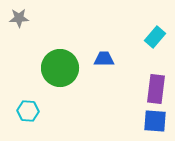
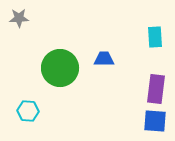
cyan rectangle: rotated 45 degrees counterclockwise
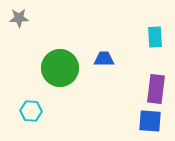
cyan hexagon: moved 3 px right
blue square: moved 5 px left
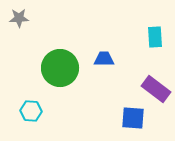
purple rectangle: rotated 60 degrees counterclockwise
blue square: moved 17 px left, 3 px up
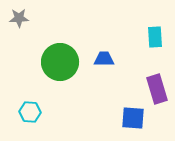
green circle: moved 6 px up
purple rectangle: moved 1 px right; rotated 36 degrees clockwise
cyan hexagon: moved 1 px left, 1 px down
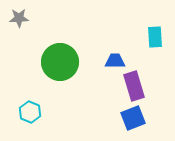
blue trapezoid: moved 11 px right, 2 px down
purple rectangle: moved 23 px left, 3 px up
cyan hexagon: rotated 20 degrees clockwise
blue square: rotated 25 degrees counterclockwise
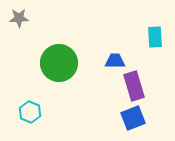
green circle: moved 1 px left, 1 px down
